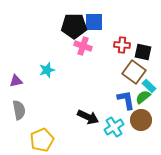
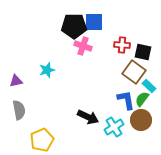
green semicircle: moved 1 px left, 2 px down; rotated 14 degrees counterclockwise
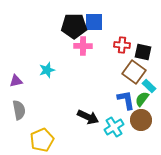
pink cross: rotated 18 degrees counterclockwise
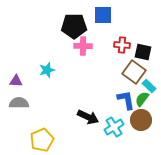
blue square: moved 9 px right, 7 px up
purple triangle: rotated 16 degrees clockwise
gray semicircle: moved 7 px up; rotated 78 degrees counterclockwise
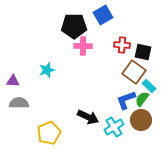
blue square: rotated 30 degrees counterclockwise
purple triangle: moved 3 px left
blue L-shape: rotated 100 degrees counterclockwise
yellow pentagon: moved 7 px right, 7 px up
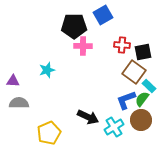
black square: rotated 24 degrees counterclockwise
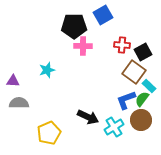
black square: rotated 18 degrees counterclockwise
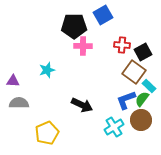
black arrow: moved 6 px left, 12 px up
yellow pentagon: moved 2 px left
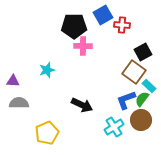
red cross: moved 20 px up
